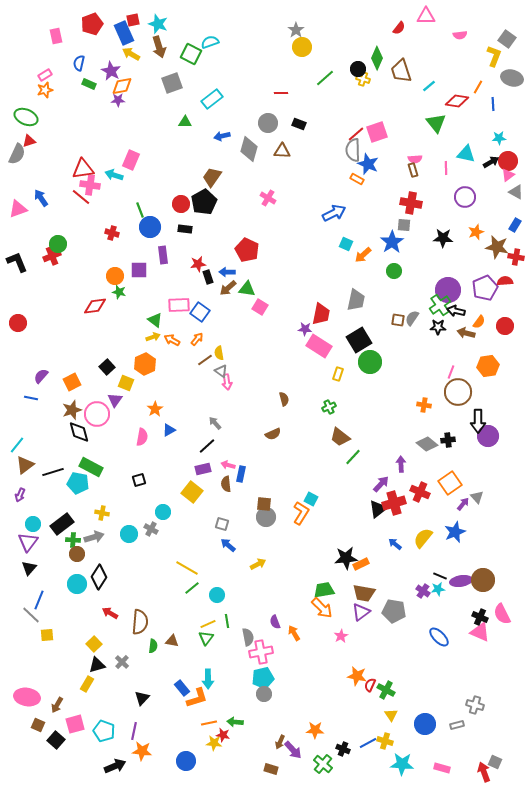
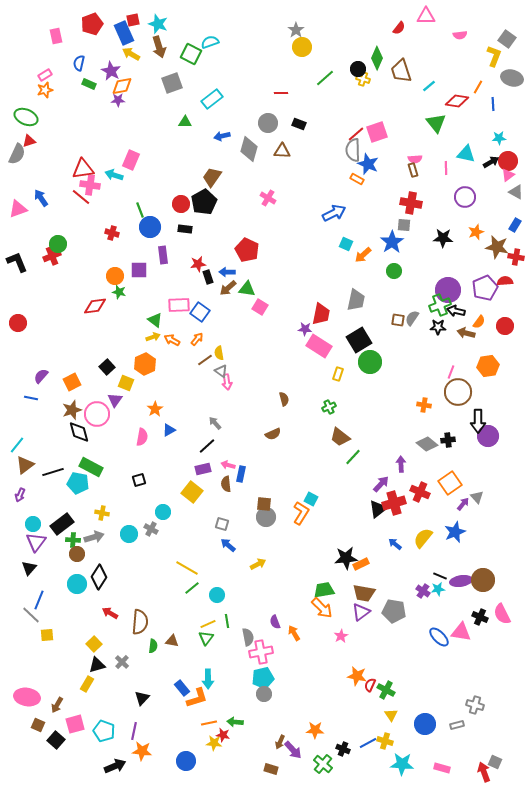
green cross at (440, 305): rotated 15 degrees clockwise
purple triangle at (28, 542): moved 8 px right
pink triangle at (480, 632): moved 19 px left; rotated 15 degrees counterclockwise
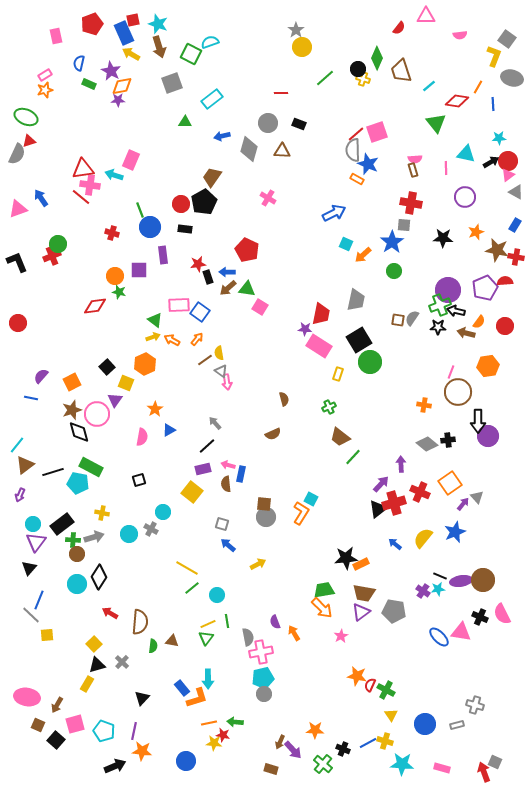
brown star at (497, 247): moved 3 px down
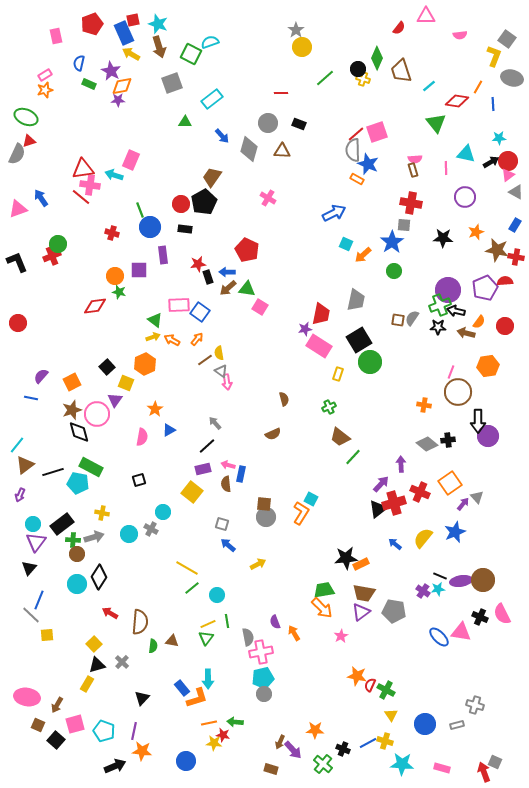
blue arrow at (222, 136): rotated 119 degrees counterclockwise
purple star at (305, 329): rotated 16 degrees counterclockwise
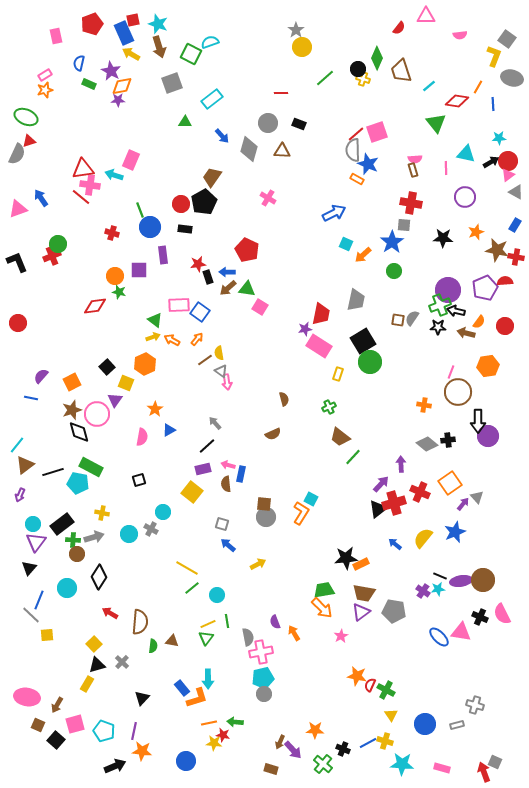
black square at (359, 340): moved 4 px right, 1 px down
cyan circle at (77, 584): moved 10 px left, 4 px down
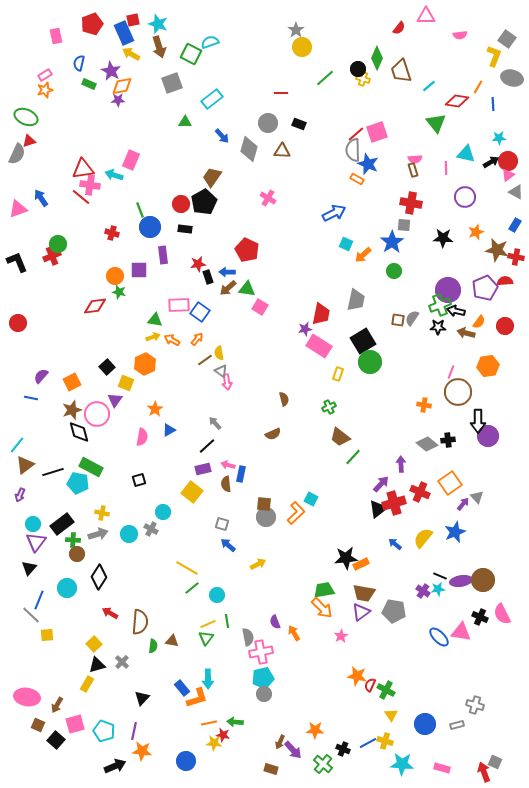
green triangle at (155, 320): rotated 28 degrees counterclockwise
orange L-shape at (301, 513): moved 5 px left; rotated 15 degrees clockwise
gray arrow at (94, 537): moved 4 px right, 3 px up
